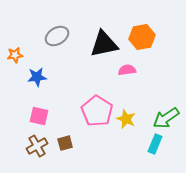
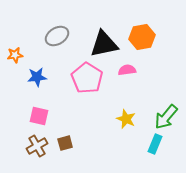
pink pentagon: moved 10 px left, 33 px up
green arrow: moved 1 px up; rotated 16 degrees counterclockwise
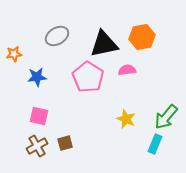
orange star: moved 1 px left, 1 px up
pink pentagon: moved 1 px right, 1 px up
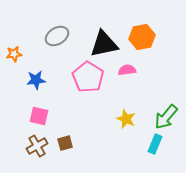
blue star: moved 1 px left, 3 px down
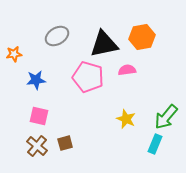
pink pentagon: rotated 16 degrees counterclockwise
brown cross: rotated 20 degrees counterclockwise
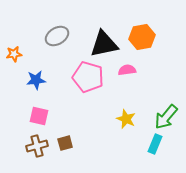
brown cross: rotated 35 degrees clockwise
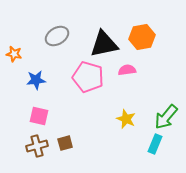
orange star: rotated 21 degrees clockwise
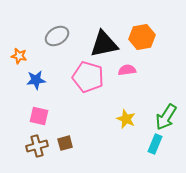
orange star: moved 5 px right, 2 px down
green arrow: rotated 8 degrees counterclockwise
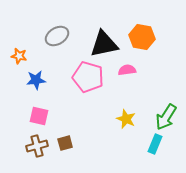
orange hexagon: rotated 20 degrees clockwise
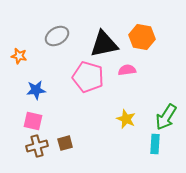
blue star: moved 10 px down
pink square: moved 6 px left, 5 px down
cyan rectangle: rotated 18 degrees counterclockwise
